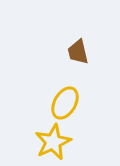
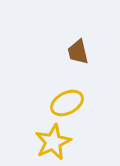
yellow ellipse: moved 2 px right; rotated 32 degrees clockwise
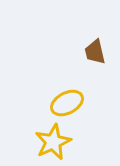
brown trapezoid: moved 17 px right
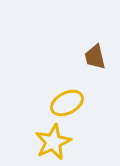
brown trapezoid: moved 5 px down
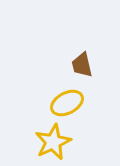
brown trapezoid: moved 13 px left, 8 px down
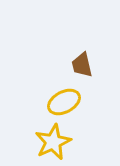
yellow ellipse: moved 3 px left, 1 px up
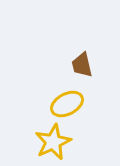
yellow ellipse: moved 3 px right, 2 px down
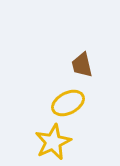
yellow ellipse: moved 1 px right, 1 px up
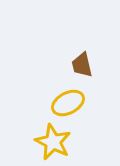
yellow star: rotated 21 degrees counterclockwise
